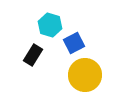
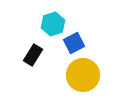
cyan hexagon: moved 3 px right, 1 px up; rotated 25 degrees clockwise
yellow circle: moved 2 px left
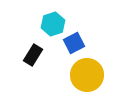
yellow circle: moved 4 px right
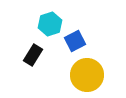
cyan hexagon: moved 3 px left
blue square: moved 1 px right, 2 px up
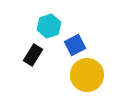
cyan hexagon: moved 1 px left, 2 px down
blue square: moved 4 px down
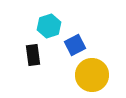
black rectangle: rotated 40 degrees counterclockwise
yellow circle: moved 5 px right
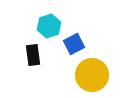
blue square: moved 1 px left, 1 px up
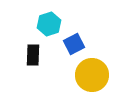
cyan hexagon: moved 2 px up
black rectangle: rotated 10 degrees clockwise
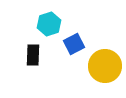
yellow circle: moved 13 px right, 9 px up
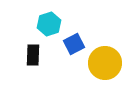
yellow circle: moved 3 px up
